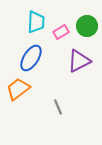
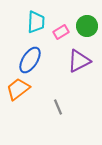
blue ellipse: moved 1 px left, 2 px down
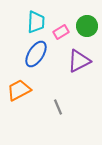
blue ellipse: moved 6 px right, 6 px up
orange trapezoid: moved 1 px right, 1 px down; rotated 10 degrees clockwise
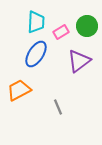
purple triangle: rotated 10 degrees counterclockwise
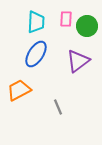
pink rectangle: moved 5 px right, 13 px up; rotated 56 degrees counterclockwise
purple triangle: moved 1 px left
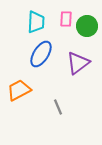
blue ellipse: moved 5 px right
purple triangle: moved 2 px down
